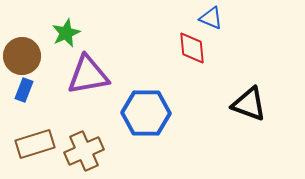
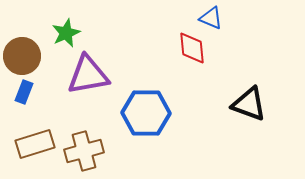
blue rectangle: moved 2 px down
brown cross: rotated 9 degrees clockwise
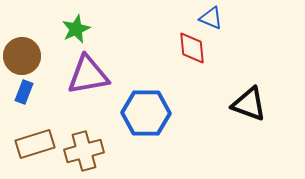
green star: moved 10 px right, 4 px up
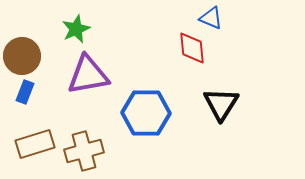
blue rectangle: moved 1 px right
black triangle: moved 28 px left; rotated 42 degrees clockwise
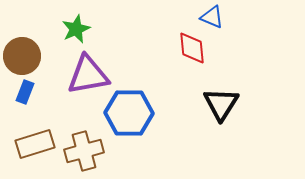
blue triangle: moved 1 px right, 1 px up
blue hexagon: moved 17 px left
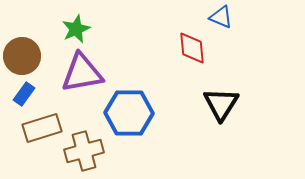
blue triangle: moved 9 px right
purple triangle: moved 6 px left, 2 px up
blue rectangle: moved 1 px left, 2 px down; rotated 15 degrees clockwise
brown rectangle: moved 7 px right, 16 px up
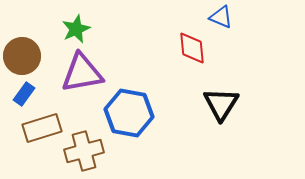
blue hexagon: rotated 9 degrees clockwise
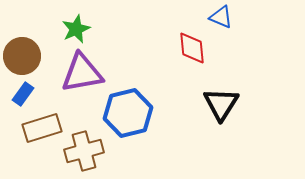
blue rectangle: moved 1 px left
blue hexagon: moved 1 px left; rotated 24 degrees counterclockwise
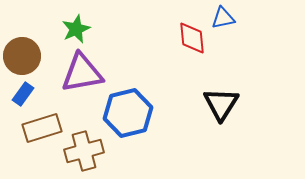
blue triangle: moved 2 px right, 1 px down; rotated 35 degrees counterclockwise
red diamond: moved 10 px up
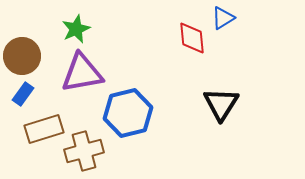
blue triangle: rotated 20 degrees counterclockwise
brown rectangle: moved 2 px right, 1 px down
